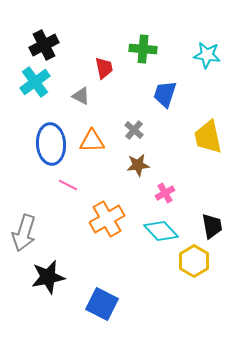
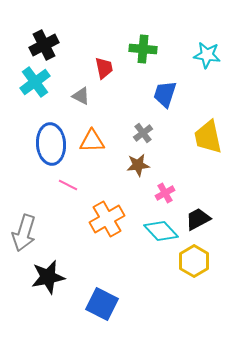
gray cross: moved 9 px right, 3 px down; rotated 12 degrees clockwise
black trapezoid: moved 14 px left, 7 px up; rotated 108 degrees counterclockwise
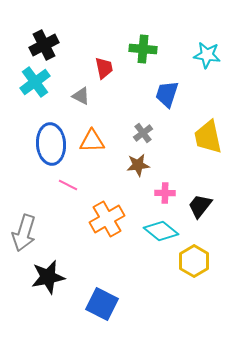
blue trapezoid: moved 2 px right
pink cross: rotated 30 degrees clockwise
black trapezoid: moved 2 px right, 13 px up; rotated 24 degrees counterclockwise
cyan diamond: rotated 8 degrees counterclockwise
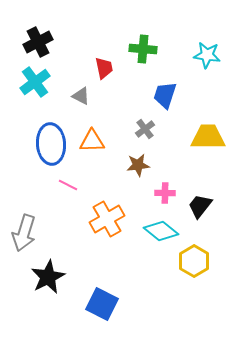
black cross: moved 6 px left, 3 px up
blue trapezoid: moved 2 px left, 1 px down
gray cross: moved 2 px right, 4 px up
yellow trapezoid: rotated 102 degrees clockwise
black star: rotated 16 degrees counterclockwise
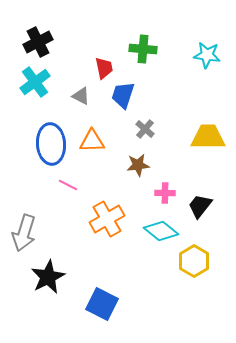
blue trapezoid: moved 42 px left
gray cross: rotated 12 degrees counterclockwise
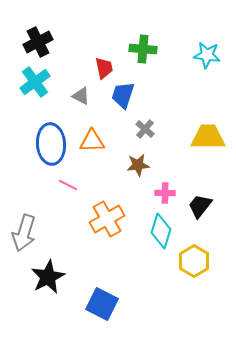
cyan diamond: rotated 68 degrees clockwise
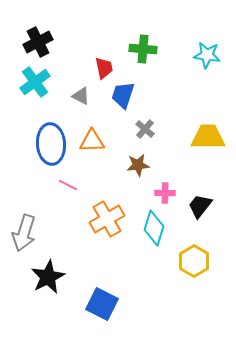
cyan diamond: moved 7 px left, 3 px up
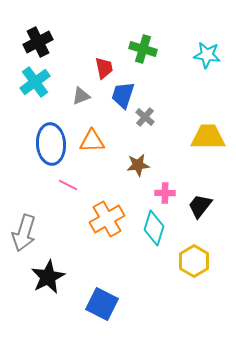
green cross: rotated 12 degrees clockwise
gray triangle: rotated 48 degrees counterclockwise
gray cross: moved 12 px up
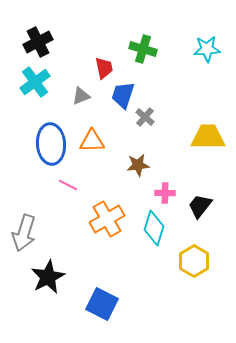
cyan star: moved 6 px up; rotated 12 degrees counterclockwise
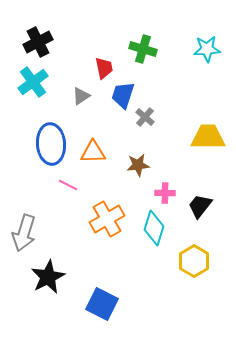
cyan cross: moved 2 px left
gray triangle: rotated 12 degrees counterclockwise
orange triangle: moved 1 px right, 11 px down
